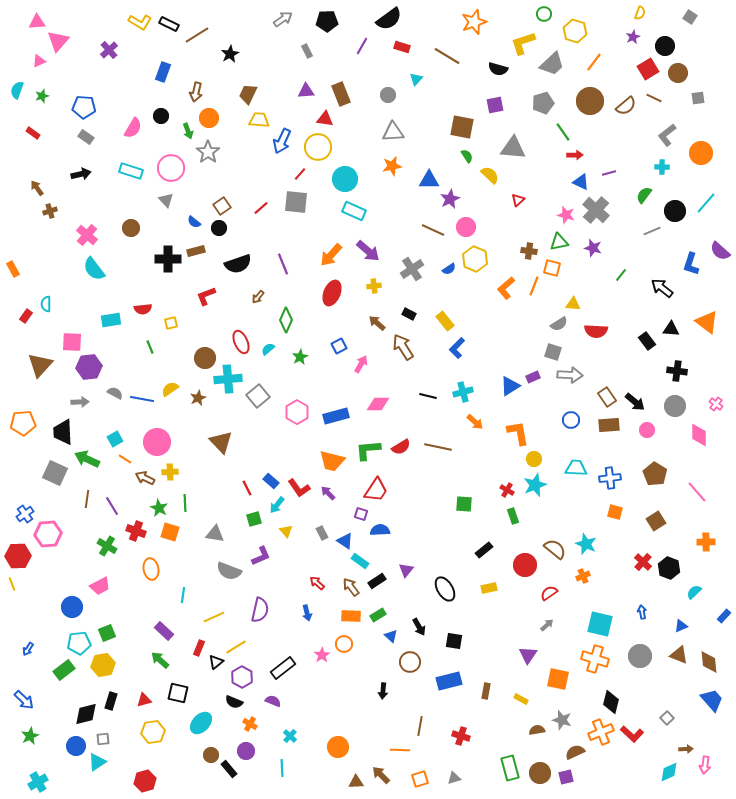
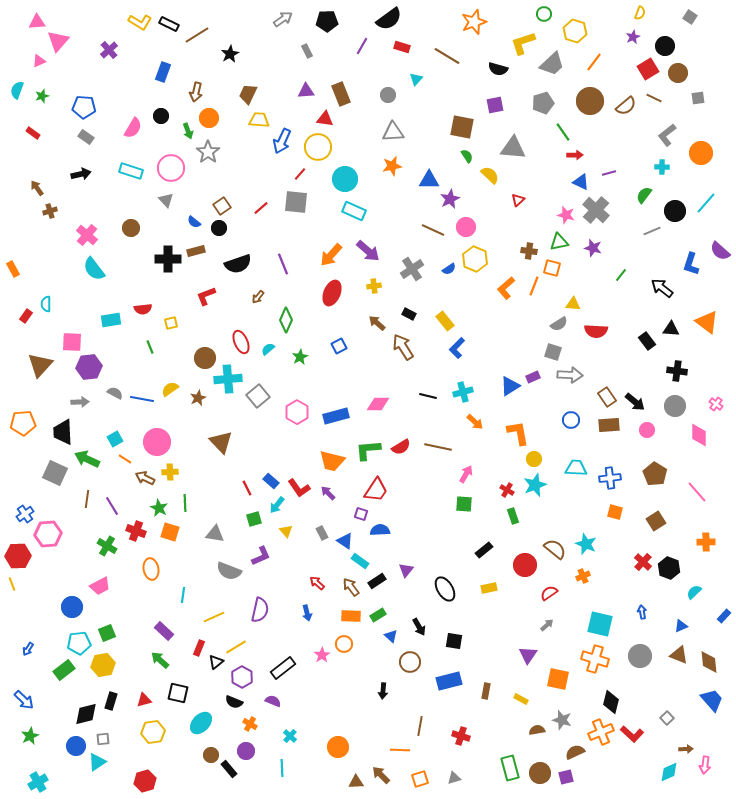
pink arrow at (361, 364): moved 105 px right, 110 px down
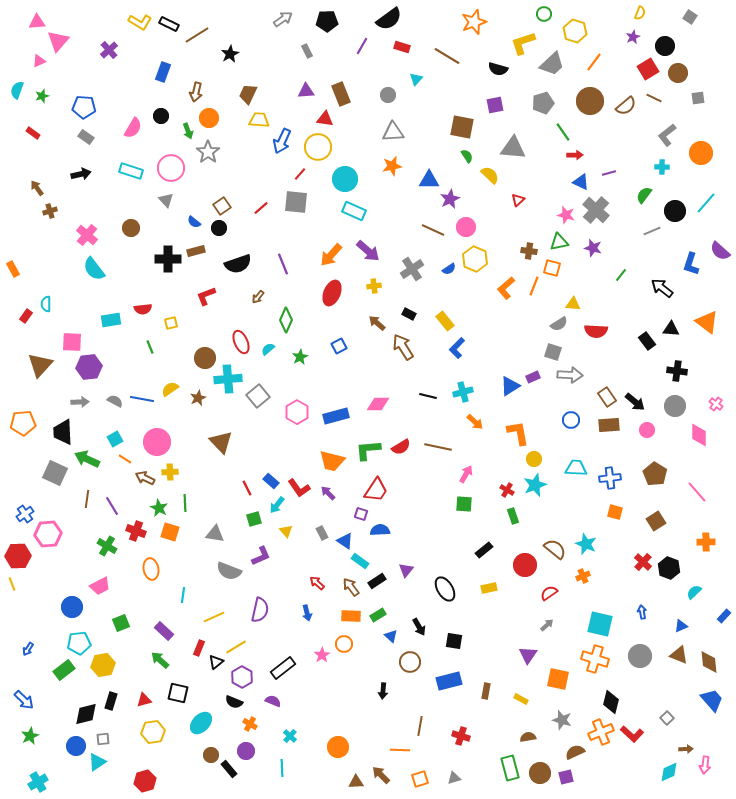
gray semicircle at (115, 393): moved 8 px down
green square at (107, 633): moved 14 px right, 10 px up
brown semicircle at (537, 730): moved 9 px left, 7 px down
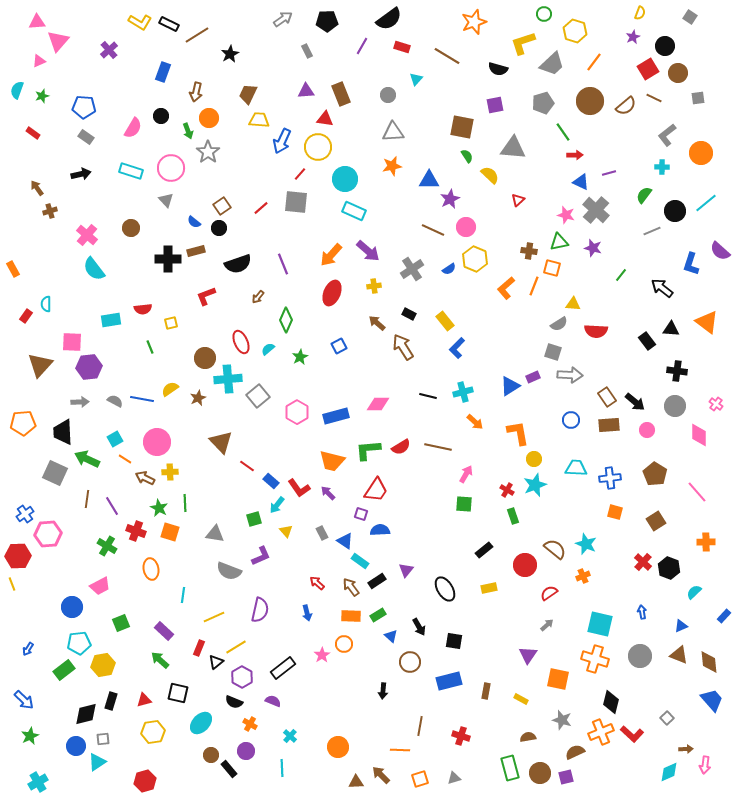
cyan line at (706, 203): rotated 10 degrees clockwise
red line at (247, 488): moved 22 px up; rotated 28 degrees counterclockwise
